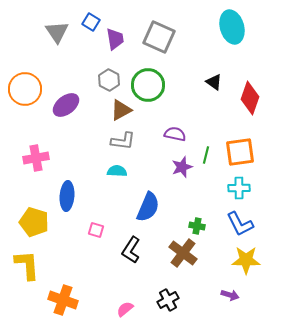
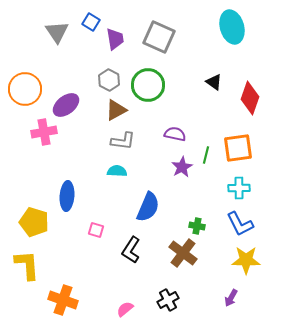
brown triangle: moved 5 px left
orange square: moved 2 px left, 4 px up
pink cross: moved 8 px right, 26 px up
purple star: rotated 10 degrees counterclockwise
purple arrow: moved 1 px right, 3 px down; rotated 102 degrees clockwise
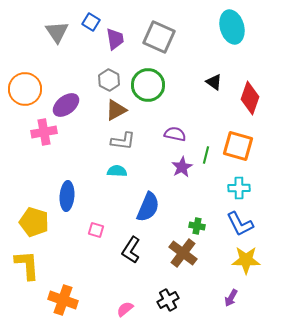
orange square: moved 2 px up; rotated 24 degrees clockwise
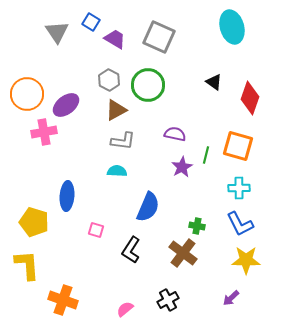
purple trapezoid: rotated 50 degrees counterclockwise
orange circle: moved 2 px right, 5 px down
purple arrow: rotated 18 degrees clockwise
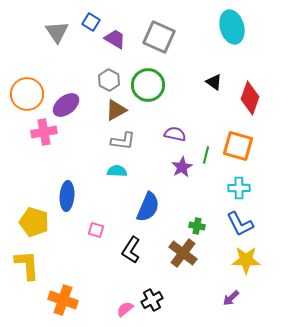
black cross: moved 16 px left
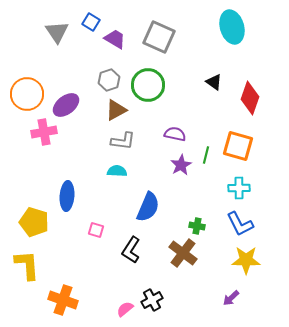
gray hexagon: rotated 15 degrees clockwise
purple star: moved 1 px left, 2 px up
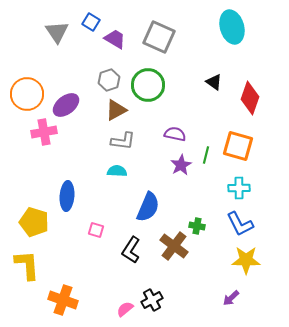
brown cross: moved 9 px left, 7 px up
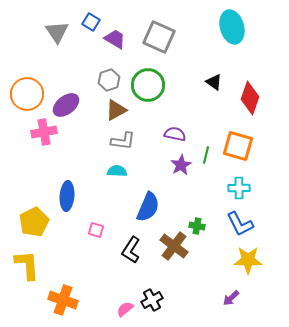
yellow pentagon: rotated 28 degrees clockwise
yellow star: moved 2 px right
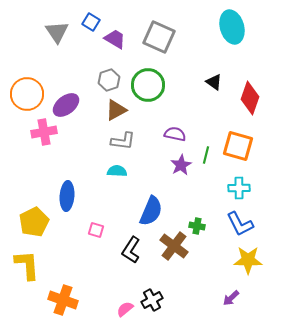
blue semicircle: moved 3 px right, 4 px down
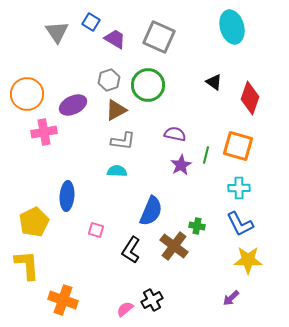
purple ellipse: moved 7 px right; rotated 12 degrees clockwise
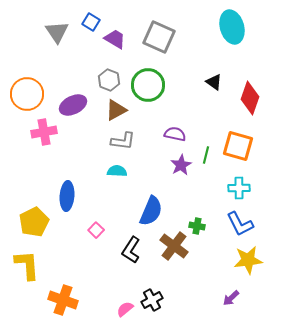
gray hexagon: rotated 20 degrees counterclockwise
pink square: rotated 28 degrees clockwise
yellow star: rotated 8 degrees counterclockwise
